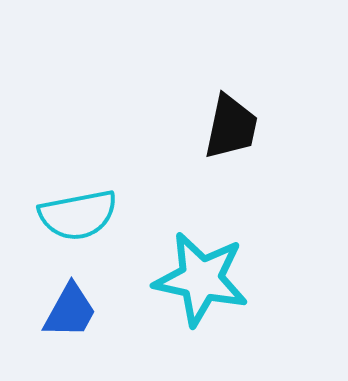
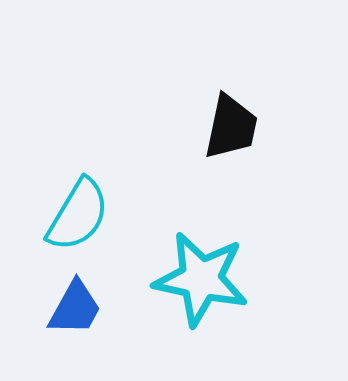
cyan semicircle: rotated 48 degrees counterclockwise
blue trapezoid: moved 5 px right, 3 px up
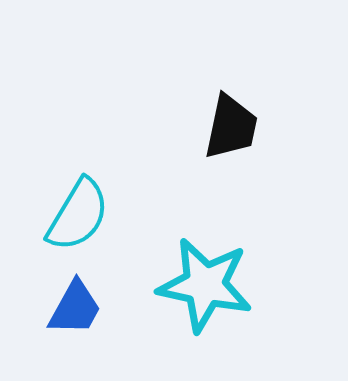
cyan star: moved 4 px right, 6 px down
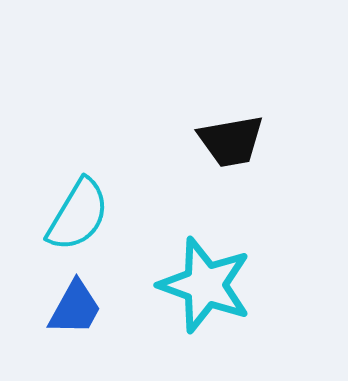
black trapezoid: moved 14 px down; rotated 68 degrees clockwise
cyan star: rotated 8 degrees clockwise
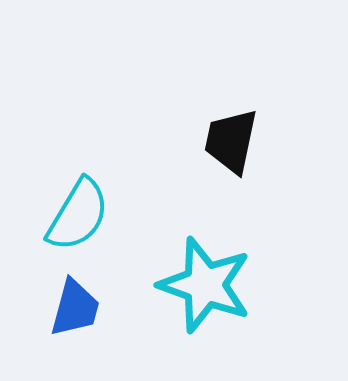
black trapezoid: rotated 112 degrees clockwise
blue trapezoid: rotated 14 degrees counterclockwise
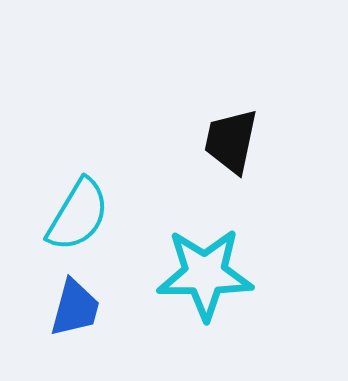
cyan star: moved 11 px up; rotated 20 degrees counterclockwise
